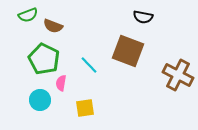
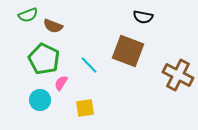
pink semicircle: rotated 21 degrees clockwise
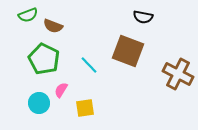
brown cross: moved 1 px up
pink semicircle: moved 7 px down
cyan circle: moved 1 px left, 3 px down
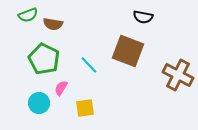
brown semicircle: moved 2 px up; rotated 12 degrees counterclockwise
brown cross: moved 1 px down
pink semicircle: moved 2 px up
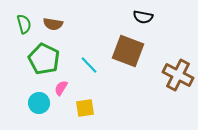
green semicircle: moved 4 px left, 9 px down; rotated 84 degrees counterclockwise
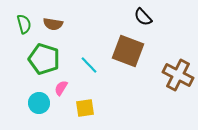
black semicircle: rotated 36 degrees clockwise
green pentagon: rotated 8 degrees counterclockwise
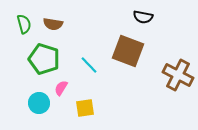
black semicircle: rotated 36 degrees counterclockwise
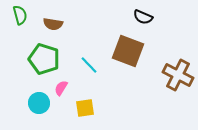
black semicircle: rotated 12 degrees clockwise
green semicircle: moved 4 px left, 9 px up
